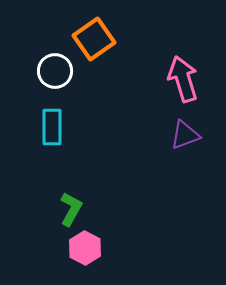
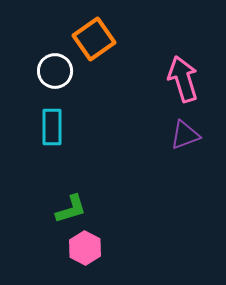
green L-shape: rotated 44 degrees clockwise
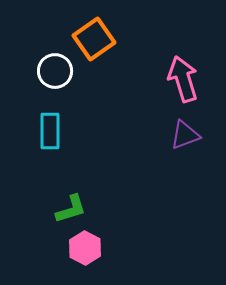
cyan rectangle: moved 2 px left, 4 px down
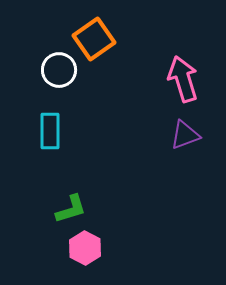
white circle: moved 4 px right, 1 px up
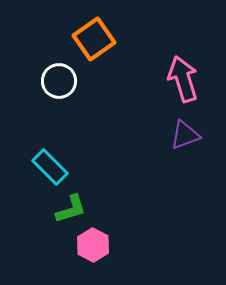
white circle: moved 11 px down
cyan rectangle: moved 36 px down; rotated 45 degrees counterclockwise
pink hexagon: moved 8 px right, 3 px up
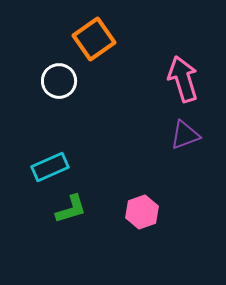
cyan rectangle: rotated 69 degrees counterclockwise
pink hexagon: moved 49 px right, 33 px up; rotated 12 degrees clockwise
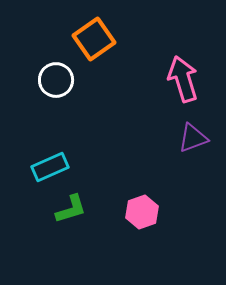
white circle: moved 3 px left, 1 px up
purple triangle: moved 8 px right, 3 px down
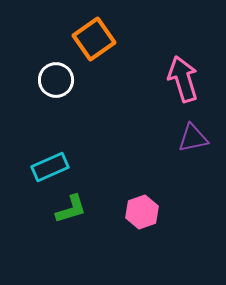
purple triangle: rotated 8 degrees clockwise
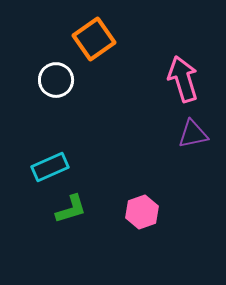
purple triangle: moved 4 px up
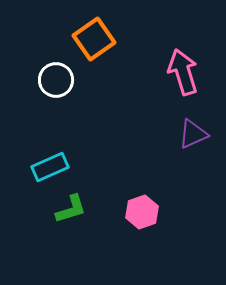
pink arrow: moved 7 px up
purple triangle: rotated 12 degrees counterclockwise
